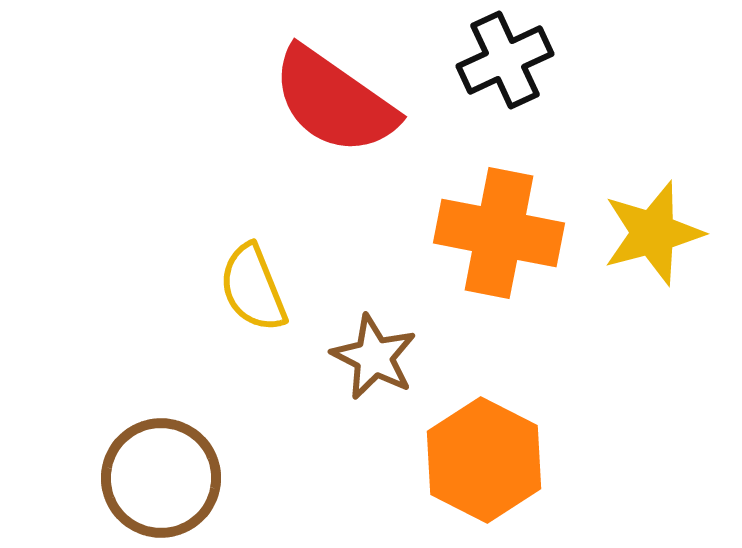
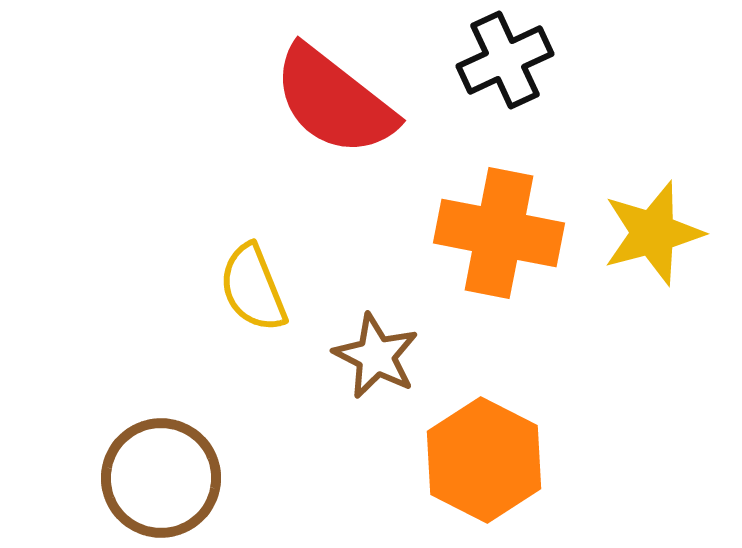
red semicircle: rotated 3 degrees clockwise
brown star: moved 2 px right, 1 px up
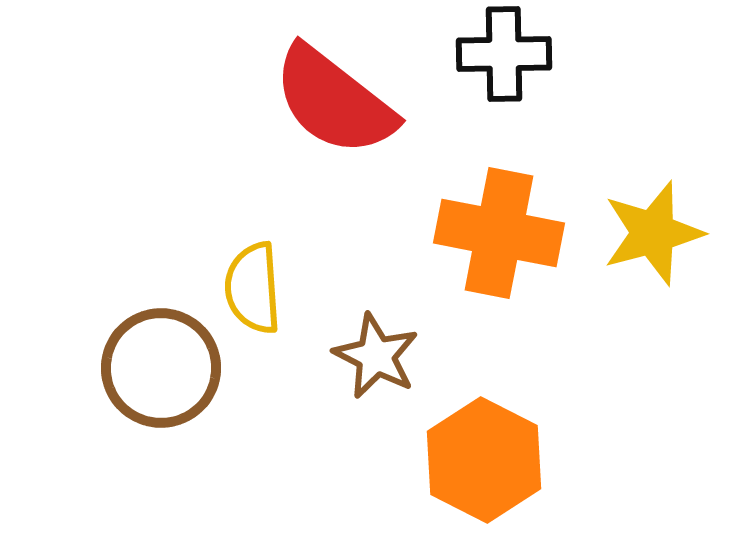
black cross: moved 1 px left, 6 px up; rotated 24 degrees clockwise
yellow semicircle: rotated 18 degrees clockwise
brown circle: moved 110 px up
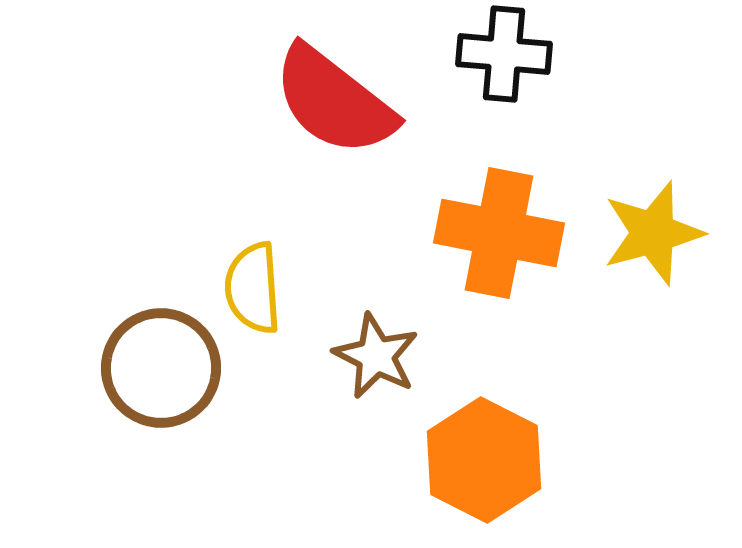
black cross: rotated 6 degrees clockwise
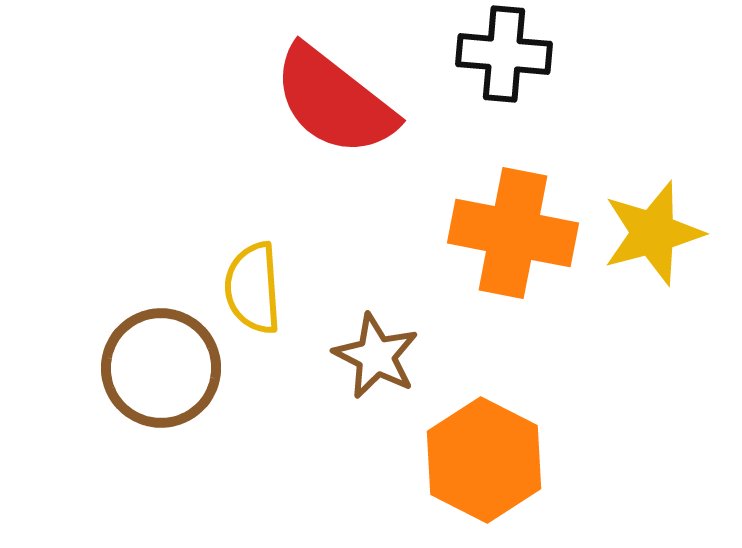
orange cross: moved 14 px right
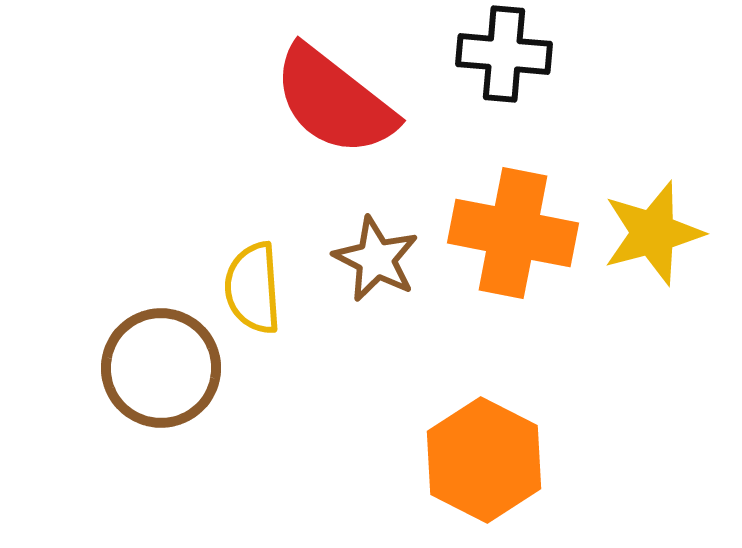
brown star: moved 97 px up
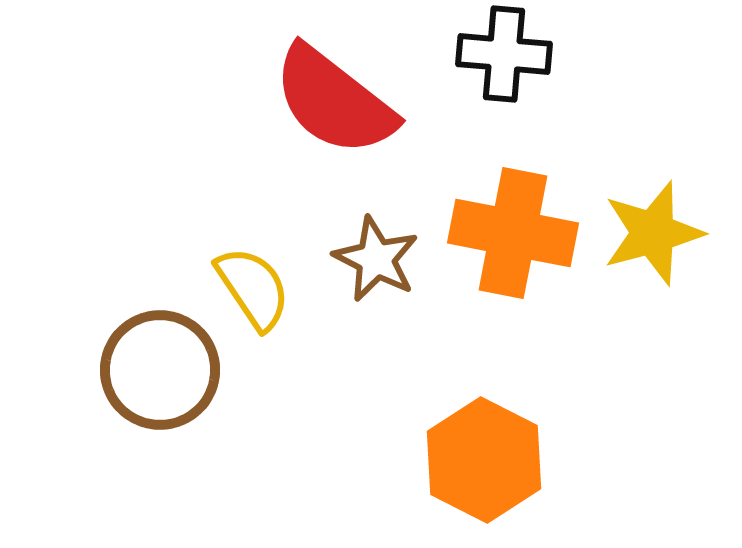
yellow semicircle: rotated 150 degrees clockwise
brown circle: moved 1 px left, 2 px down
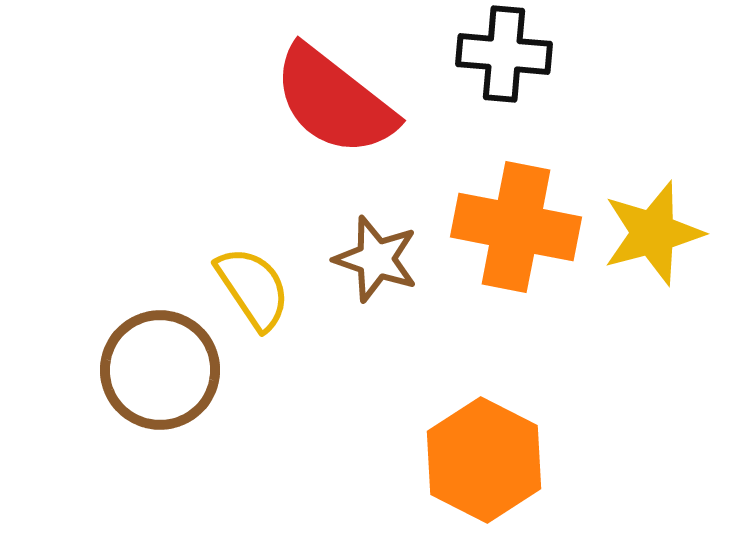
orange cross: moved 3 px right, 6 px up
brown star: rotated 8 degrees counterclockwise
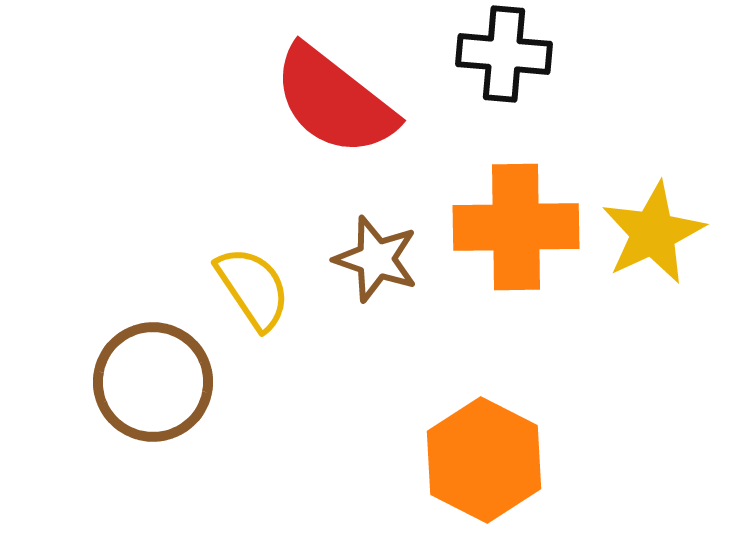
orange cross: rotated 12 degrees counterclockwise
yellow star: rotated 10 degrees counterclockwise
brown circle: moved 7 px left, 12 px down
